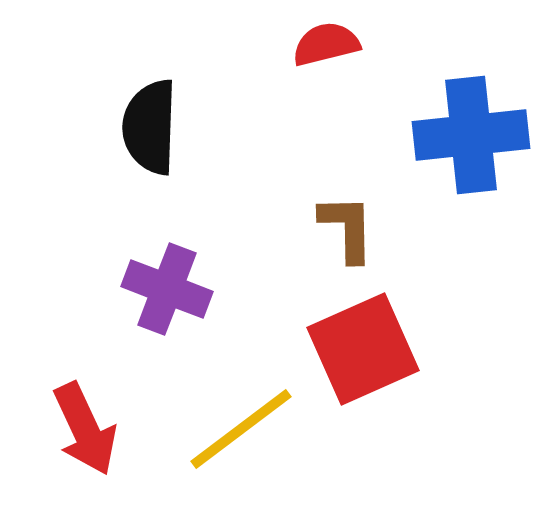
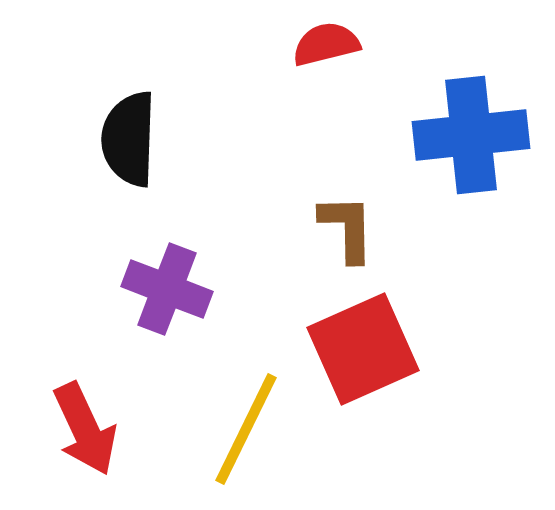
black semicircle: moved 21 px left, 12 px down
yellow line: moved 5 px right; rotated 27 degrees counterclockwise
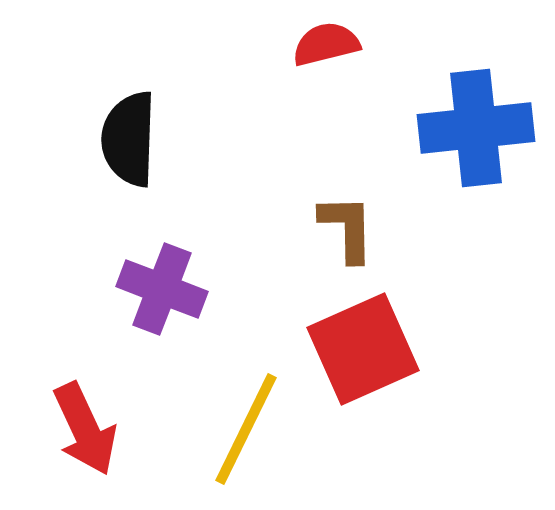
blue cross: moved 5 px right, 7 px up
purple cross: moved 5 px left
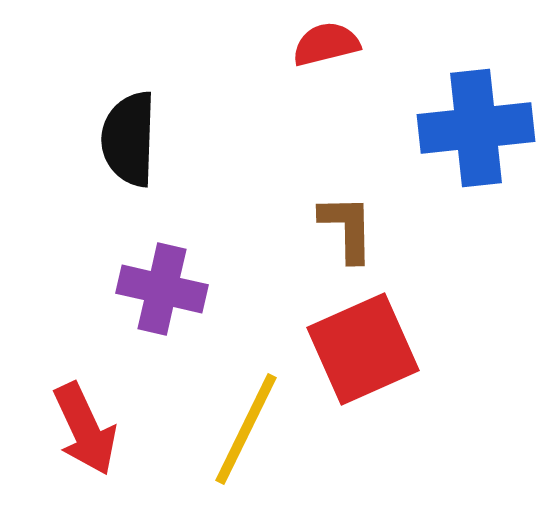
purple cross: rotated 8 degrees counterclockwise
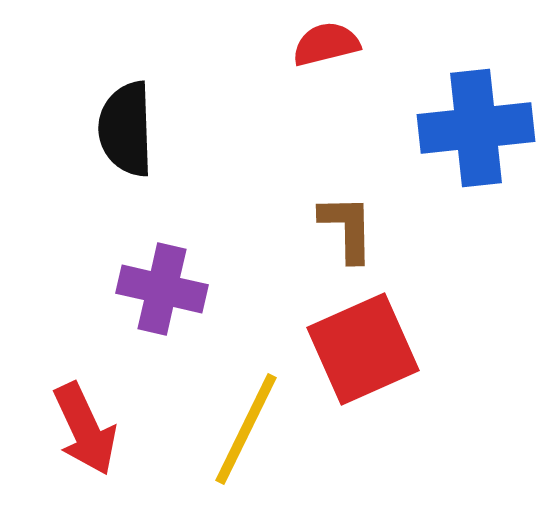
black semicircle: moved 3 px left, 10 px up; rotated 4 degrees counterclockwise
